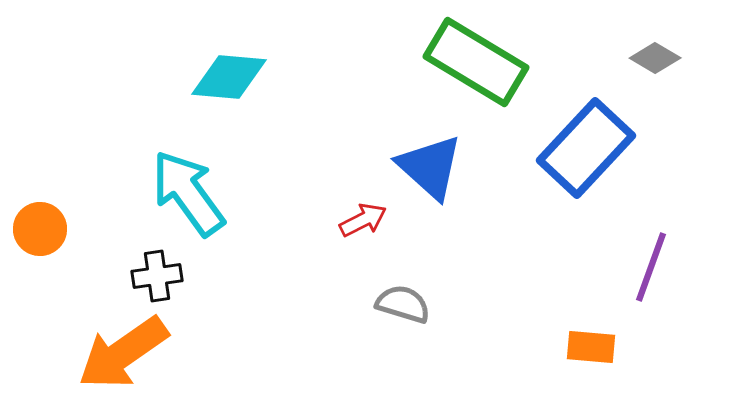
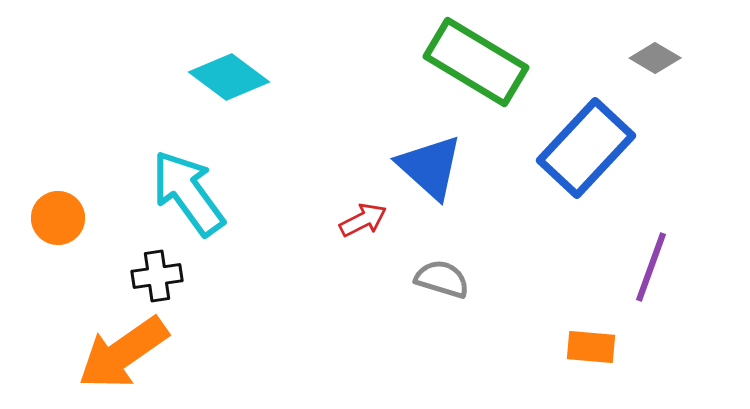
cyan diamond: rotated 32 degrees clockwise
orange circle: moved 18 px right, 11 px up
gray semicircle: moved 39 px right, 25 px up
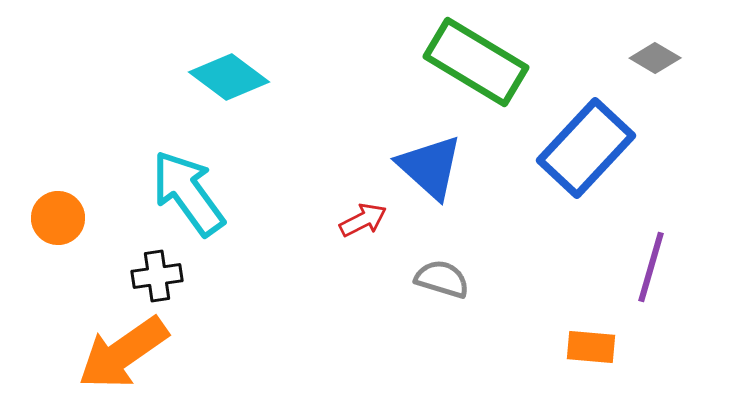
purple line: rotated 4 degrees counterclockwise
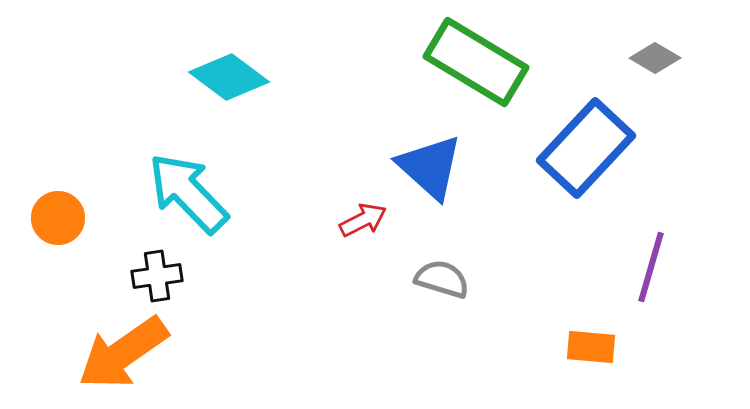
cyan arrow: rotated 8 degrees counterclockwise
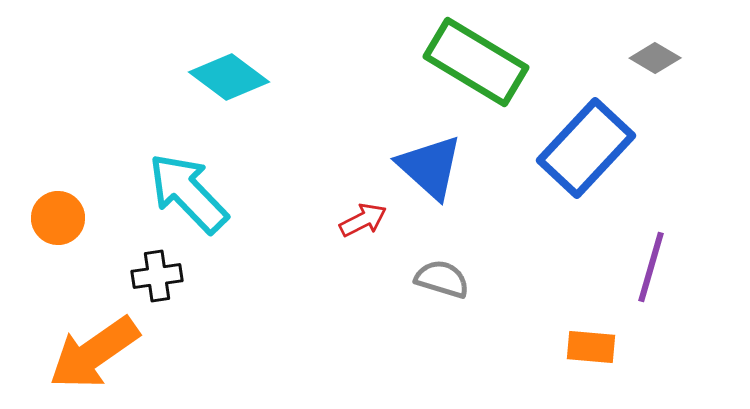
orange arrow: moved 29 px left
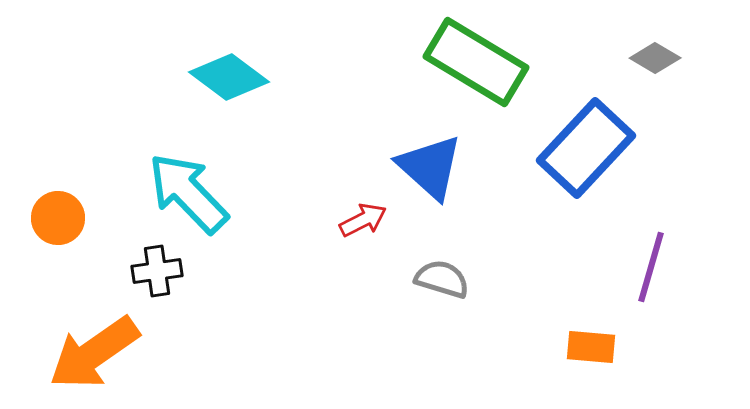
black cross: moved 5 px up
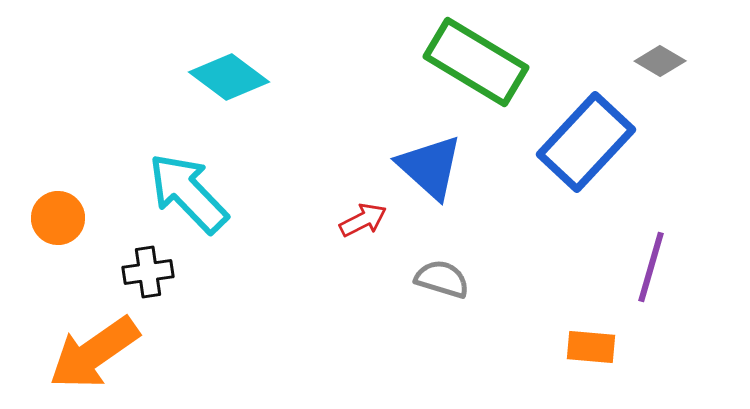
gray diamond: moved 5 px right, 3 px down
blue rectangle: moved 6 px up
black cross: moved 9 px left, 1 px down
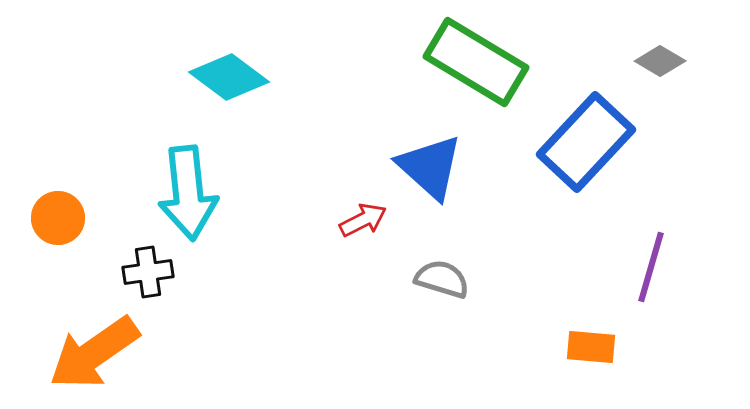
cyan arrow: rotated 142 degrees counterclockwise
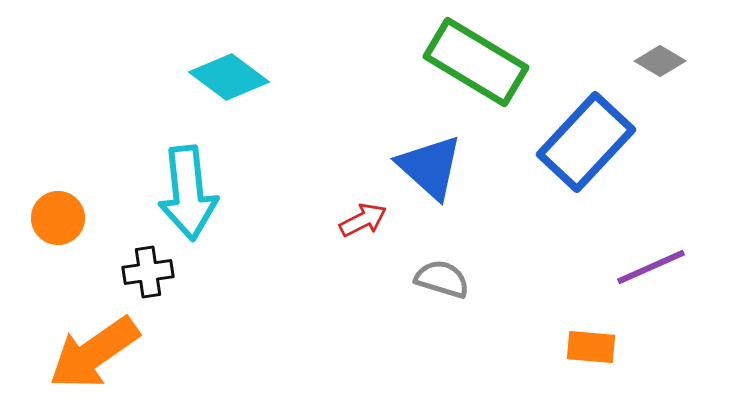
purple line: rotated 50 degrees clockwise
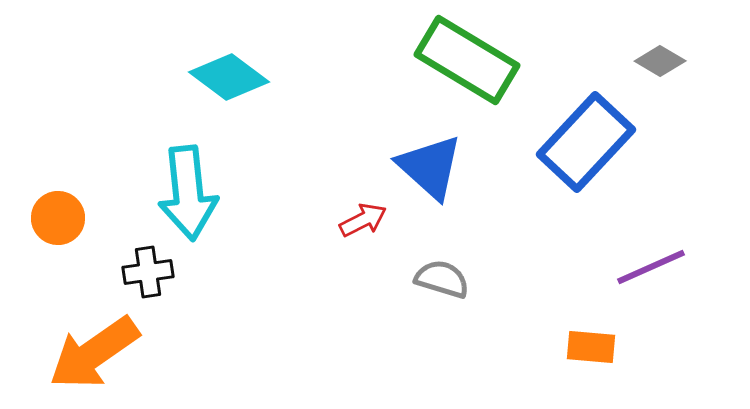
green rectangle: moved 9 px left, 2 px up
